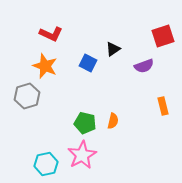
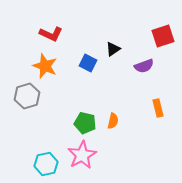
orange rectangle: moved 5 px left, 2 px down
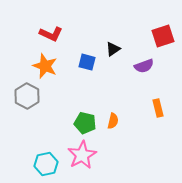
blue square: moved 1 px left, 1 px up; rotated 12 degrees counterclockwise
gray hexagon: rotated 15 degrees counterclockwise
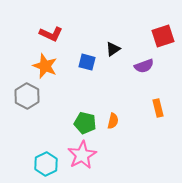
cyan hexagon: rotated 15 degrees counterclockwise
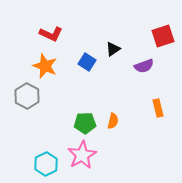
blue square: rotated 18 degrees clockwise
green pentagon: rotated 15 degrees counterclockwise
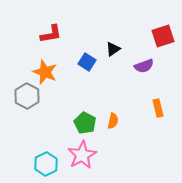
red L-shape: rotated 35 degrees counterclockwise
orange star: moved 6 px down
green pentagon: rotated 30 degrees clockwise
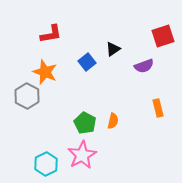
blue square: rotated 18 degrees clockwise
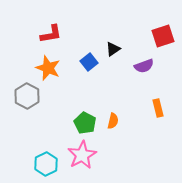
blue square: moved 2 px right
orange star: moved 3 px right, 4 px up
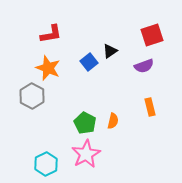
red square: moved 11 px left, 1 px up
black triangle: moved 3 px left, 2 px down
gray hexagon: moved 5 px right
orange rectangle: moved 8 px left, 1 px up
pink star: moved 4 px right, 1 px up
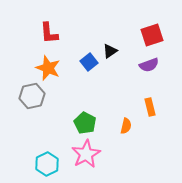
red L-shape: moved 2 px left, 1 px up; rotated 95 degrees clockwise
purple semicircle: moved 5 px right, 1 px up
gray hexagon: rotated 20 degrees clockwise
orange semicircle: moved 13 px right, 5 px down
cyan hexagon: moved 1 px right
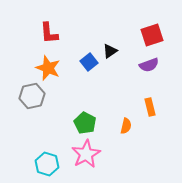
cyan hexagon: rotated 15 degrees counterclockwise
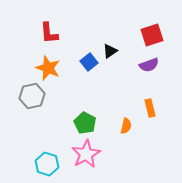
orange rectangle: moved 1 px down
